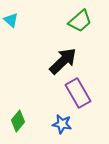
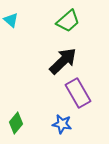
green trapezoid: moved 12 px left
green diamond: moved 2 px left, 2 px down
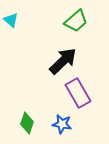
green trapezoid: moved 8 px right
green diamond: moved 11 px right; rotated 20 degrees counterclockwise
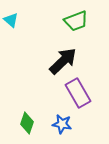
green trapezoid: rotated 20 degrees clockwise
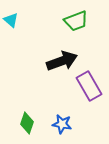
black arrow: moved 1 px left; rotated 24 degrees clockwise
purple rectangle: moved 11 px right, 7 px up
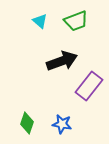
cyan triangle: moved 29 px right, 1 px down
purple rectangle: rotated 68 degrees clockwise
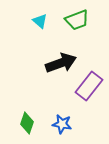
green trapezoid: moved 1 px right, 1 px up
black arrow: moved 1 px left, 2 px down
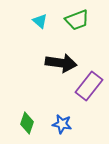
black arrow: rotated 28 degrees clockwise
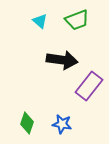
black arrow: moved 1 px right, 3 px up
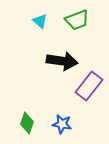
black arrow: moved 1 px down
